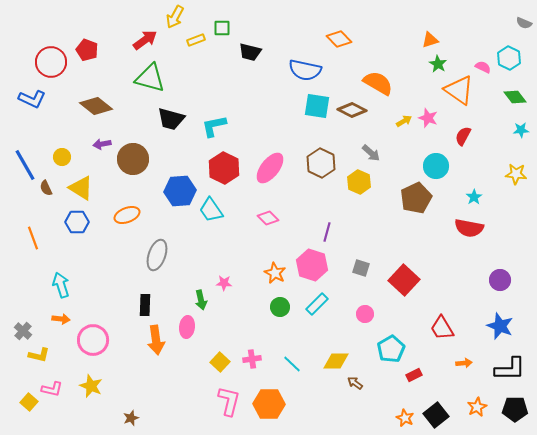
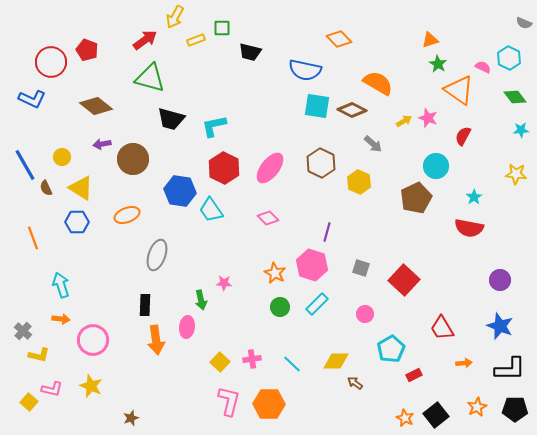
gray arrow at (371, 153): moved 2 px right, 9 px up
blue hexagon at (180, 191): rotated 12 degrees clockwise
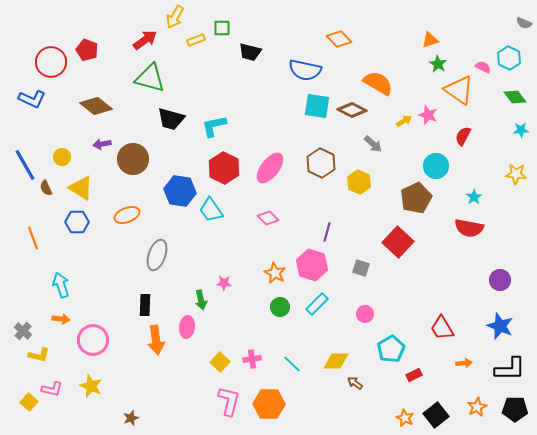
pink star at (428, 118): moved 3 px up
red square at (404, 280): moved 6 px left, 38 px up
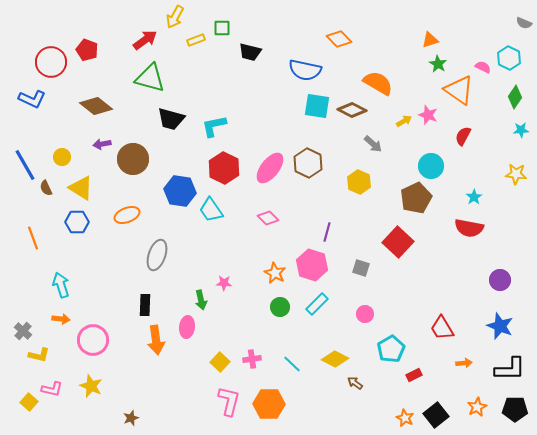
green diamond at (515, 97): rotated 70 degrees clockwise
brown hexagon at (321, 163): moved 13 px left
cyan circle at (436, 166): moved 5 px left
yellow diamond at (336, 361): moved 1 px left, 2 px up; rotated 28 degrees clockwise
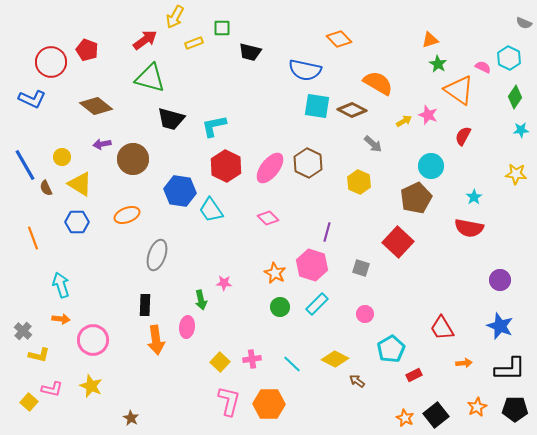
yellow rectangle at (196, 40): moved 2 px left, 3 px down
red hexagon at (224, 168): moved 2 px right, 2 px up
yellow triangle at (81, 188): moved 1 px left, 4 px up
brown arrow at (355, 383): moved 2 px right, 2 px up
brown star at (131, 418): rotated 21 degrees counterclockwise
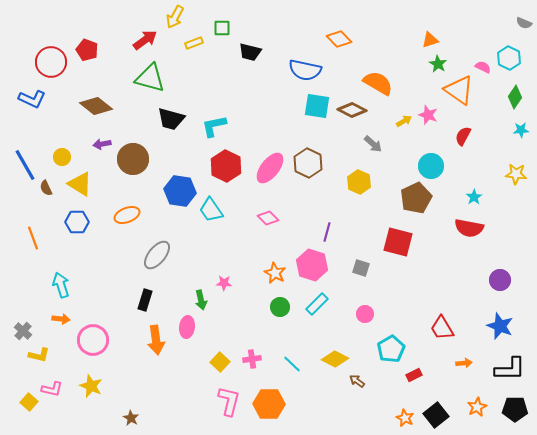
red square at (398, 242): rotated 28 degrees counterclockwise
gray ellipse at (157, 255): rotated 20 degrees clockwise
black rectangle at (145, 305): moved 5 px up; rotated 15 degrees clockwise
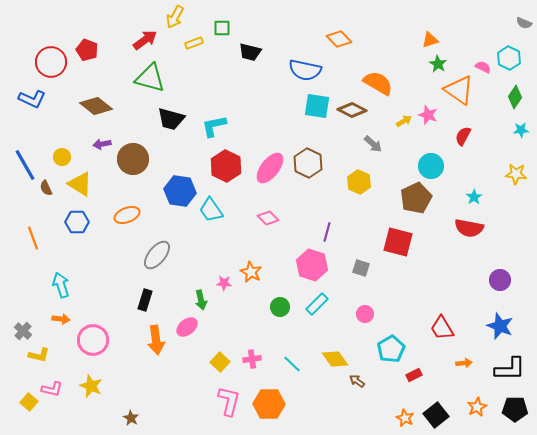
orange star at (275, 273): moved 24 px left, 1 px up
pink ellipse at (187, 327): rotated 45 degrees clockwise
yellow diamond at (335, 359): rotated 28 degrees clockwise
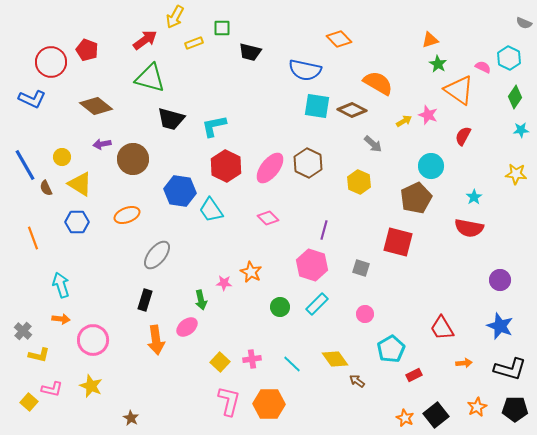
purple line at (327, 232): moved 3 px left, 2 px up
black L-shape at (510, 369): rotated 16 degrees clockwise
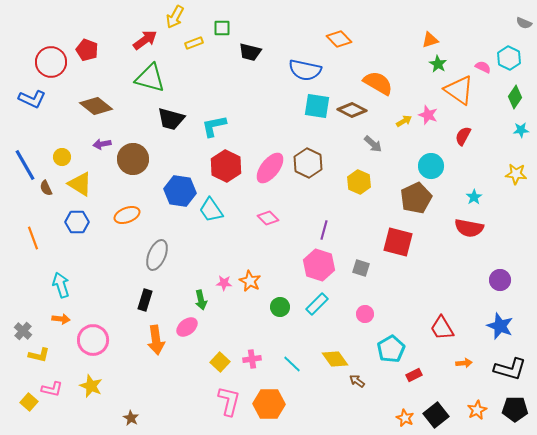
gray ellipse at (157, 255): rotated 16 degrees counterclockwise
pink hexagon at (312, 265): moved 7 px right
orange star at (251, 272): moved 1 px left, 9 px down
orange star at (477, 407): moved 3 px down
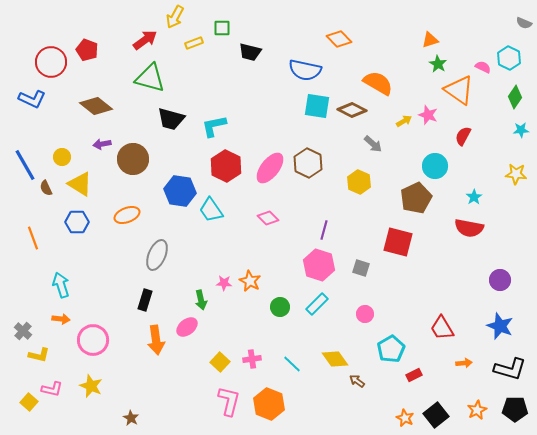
cyan circle at (431, 166): moved 4 px right
orange hexagon at (269, 404): rotated 20 degrees clockwise
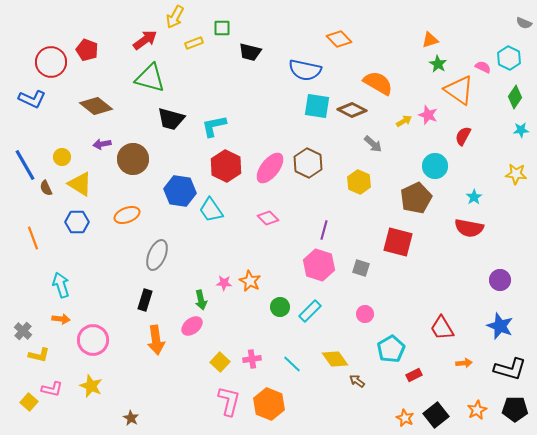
cyan rectangle at (317, 304): moved 7 px left, 7 px down
pink ellipse at (187, 327): moved 5 px right, 1 px up
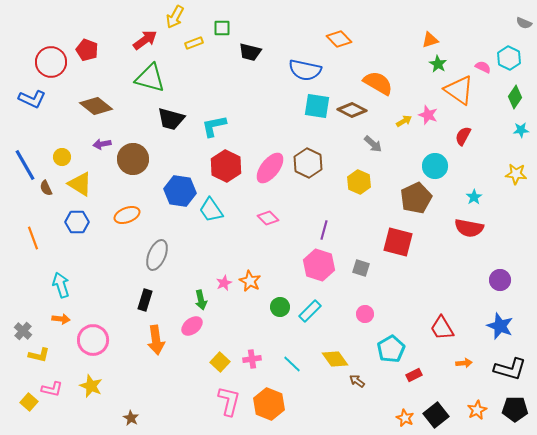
pink star at (224, 283): rotated 28 degrees counterclockwise
